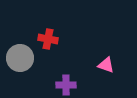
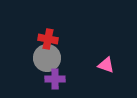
gray circle: moved 27 px right
purple cross: moved 11 px left, 6 px up
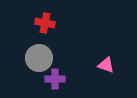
red cross: moved 3 px left, 16 px up
gray circle: moved 8 px left
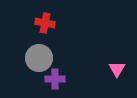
pink triangle: moved 11 px right, 4 px down; rotated 42 degrees clockwise
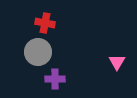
gray circle: moved 1 px left, 6 px up
pink triangle: moved 7 px up
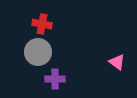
red cross: moved 3 px left, 1 px down
pink triangle: rotated 24 degrees counterclockwise
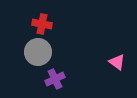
purple cross: rotated 24 degrees counterclockwise
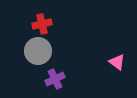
red cross: rotated 24 degrees counterclockwise
gray circle: moved 1 px up
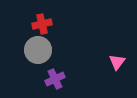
gray circle: moved 1 px up
pink triangle: rotated 30 degrees clockwise
